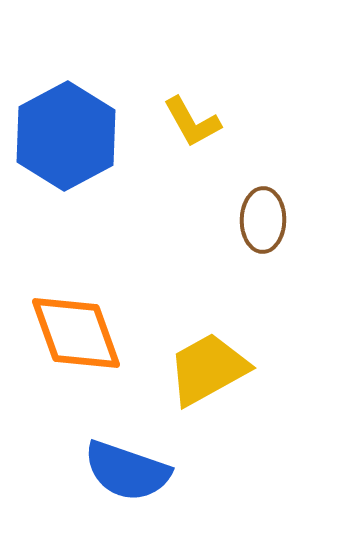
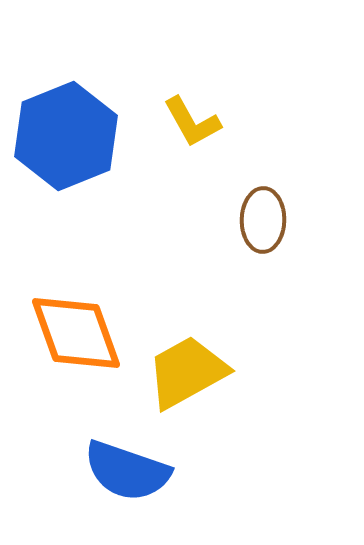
blue hexagon: rotated 6 degrees clockwise
yellow trapezoid: moved 21 px left, 3 px down
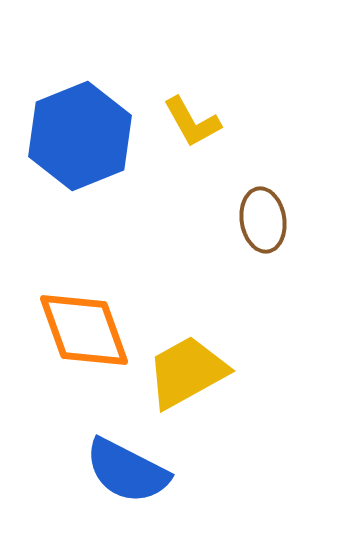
blue hexagon: moved 14 px right
brown ellipse: rotated 10 degrees counterclockwise
orange diamond: moved 8 px right, 3 px up
blue semicircle: rotated 8 degrees clockwise
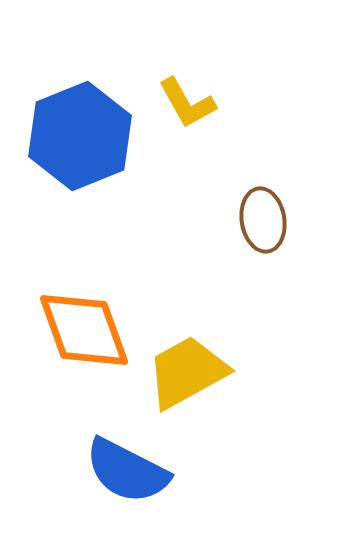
yellow L-shape: moved 5 px left, 19 px up
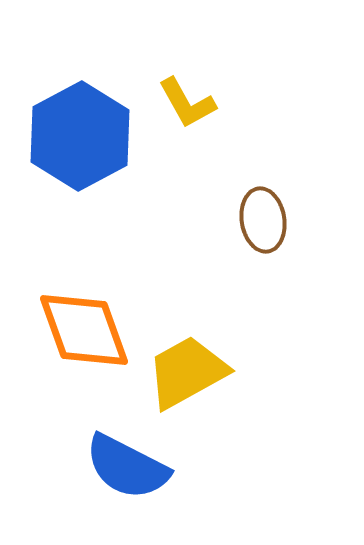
blue hexagon: rotated 6 degrees counterclockwise
blue semicircle: moved 4 px up
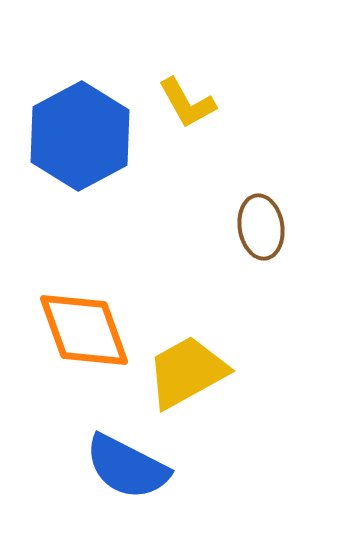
brown ellipse: moved 2 px left, 7 px down
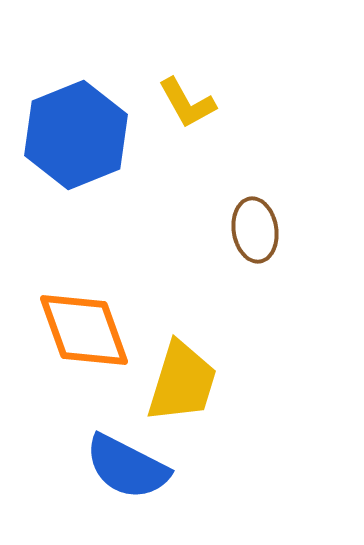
blue hexagon: moved 4 px left, 1 px up; rotated 6 degrees clockwise
brown ellipse: moved 6 px left, 3 px down
yellow trapezoid: moved 5 px left, 10 px down; rotated 136 degrees clockwise
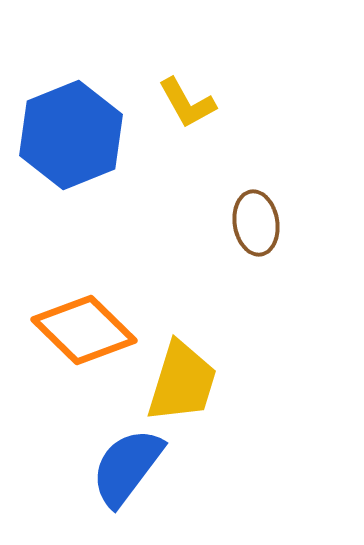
blue hexagon: moved 5 px left
brown ellipse: moved 1 px right, 7 px up
orange diamond: rotated 26 degrees counterclockwise
blue semicircle: rotated 100 degrees clockwise
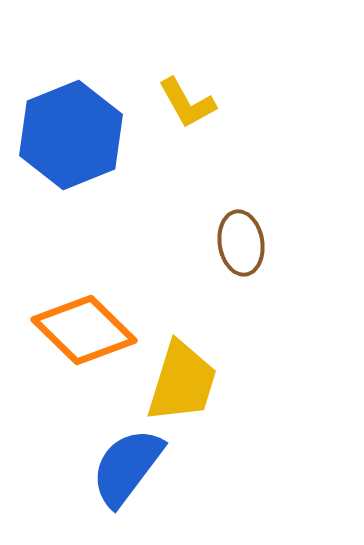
brown ellipse: moved 15 px left, 20 px down
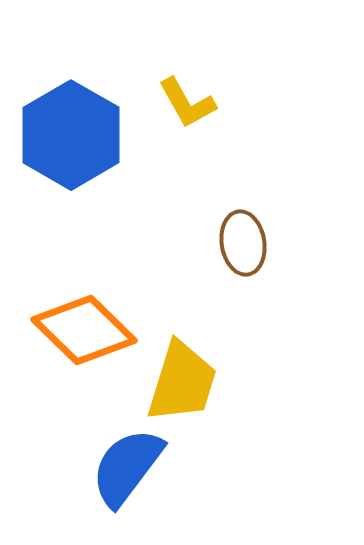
blue hexagon: rotated 8 degrees counterclockwise
brown ellipse: moved 2 px right
